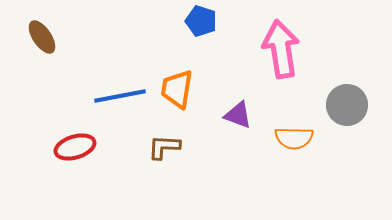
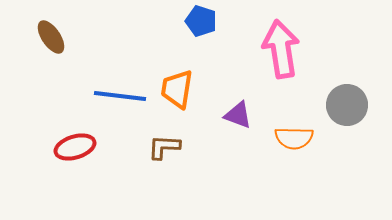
brown ellipse: moved 9 px right
blue line: rotated 18 degrees clockwise
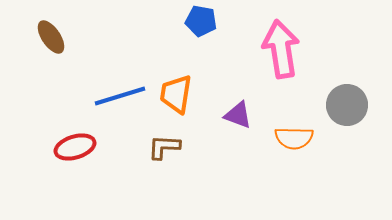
blue pentagon: rotated 8 degrees counterclockwise
orange trapezoid: moved 1 px left, 5 px down
blue line: rotated 24 degrees counterclockwise
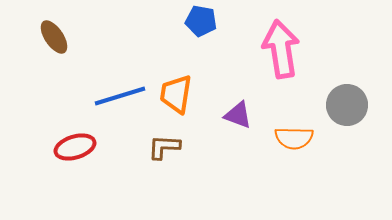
brown ellipse: moved 3 px right
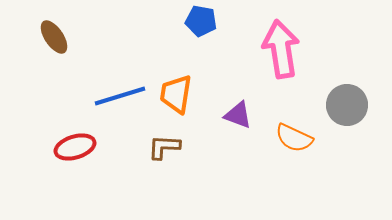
orange semicircle: rotated 24 degrees clockwise
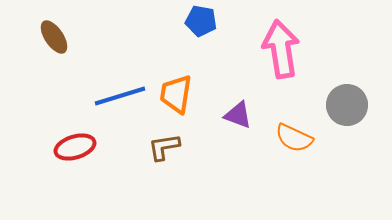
brown L-shape: rotated 12 degrees counterclockwise
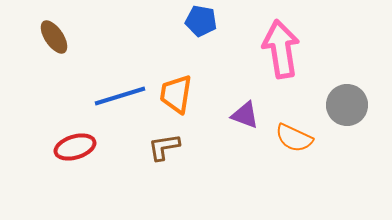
purple triangle: moved 7 px right
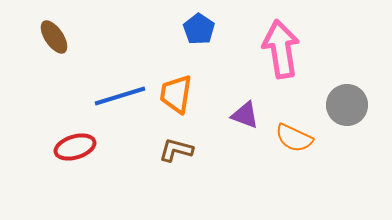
blue pentagon: moved 2 px left, 8 px down; rotated 24 degrees clockwise
brown L-shape: moved 12 px right, 3 px down; rotated 24 degrees clockwise
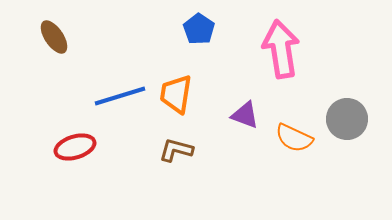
gray circle: moved 14 px down
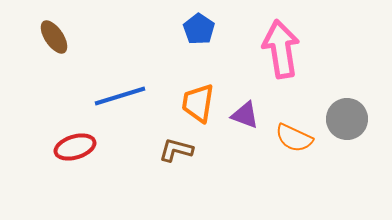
orange trapezoid: moved 22 px right, 9 px down
